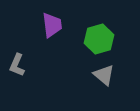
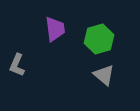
purple trapezoid: moved 3 px right, 4 px down
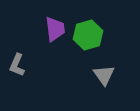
green hexagon: moved 11 px left, 4 px up
gray triangle: rotated 15 degrees clockwise
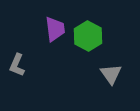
green hexagon: moved 1 px down; rotated 16 degrees counterclockwise
gray triangle: moved 7 px right, 1 px up
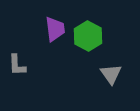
gray L-shape: rotated 25 degrees counterclockwise
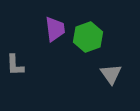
green hexagon: moved 1 px down; rotated 12 degrees clockwise
gray L-shape: moved 2 px left
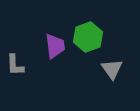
purple trapezoid: moved 17 px down
gray triangle: moved 1 px right, 5 px up
